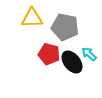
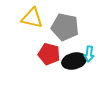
yellow triangle: rotated 15 degrees clockwise
cyan arrow: rotated 126 degrees counterclockwise
black ellipse: moved 2 px right, 1 px up; rotated 65 degrees counterclockwise
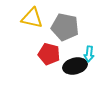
black ellipse: moved 1 px right, 5 px down
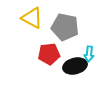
yellow triangle: rotated 15 degrees clockwise
red pentagon: rotated 20 degrees counterclockwise
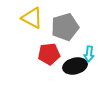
gray pentagon: rotated 28 degrees counterclockwise
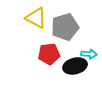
yellow triangle: moved 4 px right
cyan arrow: rotated 91 degrees counterclockwise
